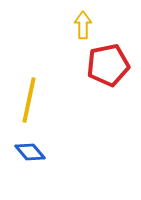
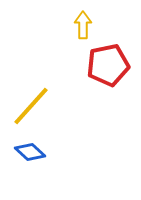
yellow line: moved 2 px right, 6 px down; rotated 30 degrees clockwise
blue diamond: rotated 8 degrees counterclockwise
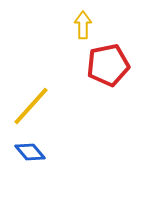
blue diamond: rotated 8 degrees clockwise
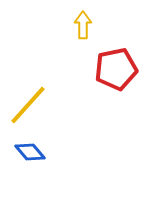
red pentagon: moved 8 px right, 4 px down
yellow line: moved 3 px left, 1 px up
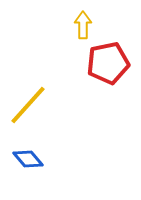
red pentagon: moved 8 px left, 6 px up
blue diamond: moved 2 px left, 7 px down
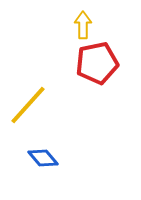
red pentagon: moved 11 px left
blue diamond: moved 15 px right, 1 px up
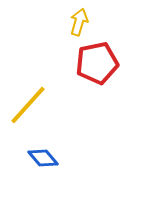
yellow arrow: moved 4 px left, 3 px up; rotated 16 degrees clockwise
